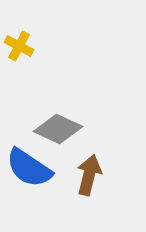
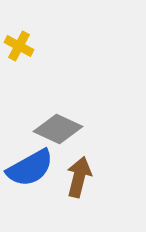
blue semicircle: moved 1 px right; rotated 63 degrees counterclockwise
brown arrow: moved 10 px left, 2 px down
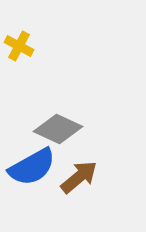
blue semicircle: moved 2 px right, 1 px up
brown arrow: rotated 36 degrees clockwise
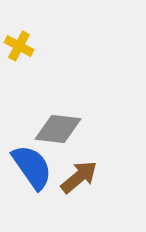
gray diamond: rotated 18 degrees counterclockwise
blue semicircle: rotated 96 degrees counterclockwise
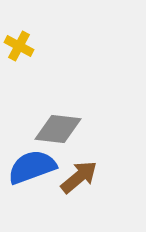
blue semicircle: rotated 75 degrees counterclockwise
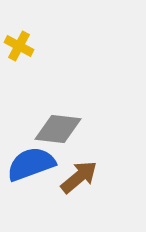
blue semicircle: moved 1 px left, 3 px up
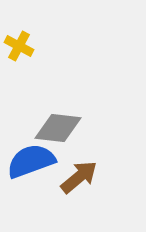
gray diamond: moved 1 px up
blue semicircle: moved 3 px up
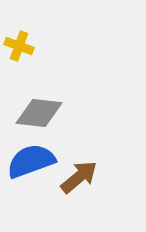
yellow cross: rotated 8 degrees counterclockwise
gray diamond: moved 19 px left, 15 px up
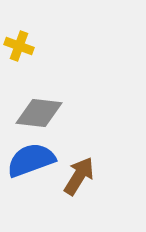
blue semicircle: moved 1 px up
brown arrow: moved 1 px up; rotated 18 degrees counterclockwise
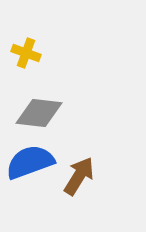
yellow cross: moved 7 px right, 7 px down
blue semicircle: moved 1 px left, 2 px down
